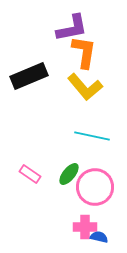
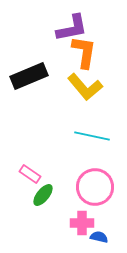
green ellipse: moved 26 px left, 21 px down
pink cross: moved 3 px left, 4 px up
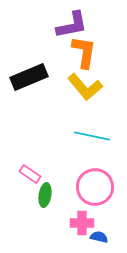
purple L-shape: moved 3 px up
black rectangle: moved 1 px down
green ellipse: moved 2 px right; rotated 30 degrees counterclockwise
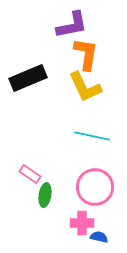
orange L-shape: moved 2 px right, 2 px down
black rectangle: moved 1 px left, 1 px down
yellow L-shape: rotated 15 degrees clockwise
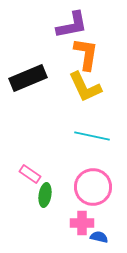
pink circle: moved 2 px left
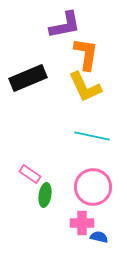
purple L-shape: moved 7 px left
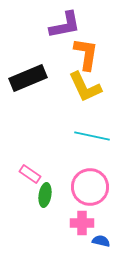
pink circle: moved 3 px left
blue semicircle: moved 2 px right, 4 px down
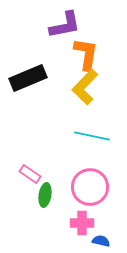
yellow L-shape: rotated 69 degrees clockwise
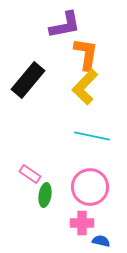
black rectangle: moved 2 px down; rotated 27 degrees counterclockwise
